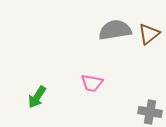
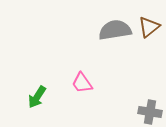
brown triangle: moved 7 px up
pink trapezoid: moved 10 px left; rotated 45 degrees clockwise
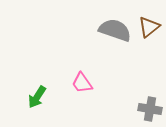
gray semicircle: rotated 28 degrees clockwise
gray cross: moved 3 px up
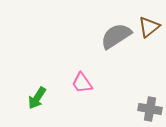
gray semicircle: moved 1 px right, 6 px down; rotated 52 degrees counterclockwise
green arrow: moved 1 px down
